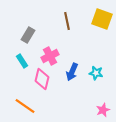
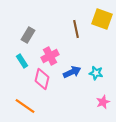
brown line: moved 9 px right, 8 px down
blue arrow: rotated 138 degrees counterclockwise
pink star: moved 8 px up
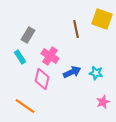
pink cross: rotated 30 degrees counterclockwise
cyan rectangle: moved 2 px left, 4 px up
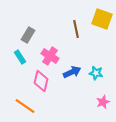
pink diamond: moved 1 px left, 2 px down
